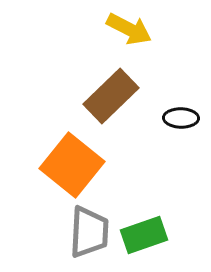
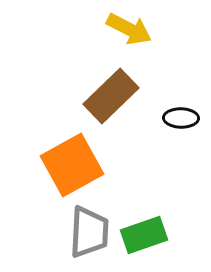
orange square: rotated 22 degrees clockwise
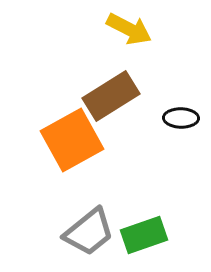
brown rectangle: rotated 12 degrees clockwise
orange square: moved 25 px up
gray trapezoid: rotated 48 degrees clockwise
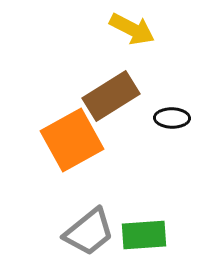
yellow arrow: moved 3 px right
black ellipse: moved 9 px left
green rectangle: rotated 15 degrees clockwise
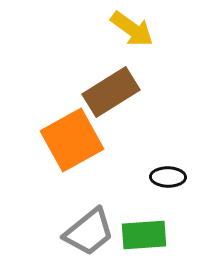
yellow arrow: rotated 9 degrees clockwise
brown rectangle: moved 4 px up
black ellipse: moved 4 px left, 59 px down
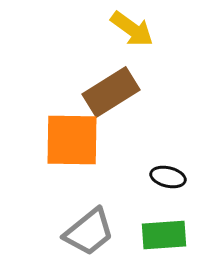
orange square: rotated 30 degrees clockwise
black ellipse: rotated 12 degrees clockwise
green rectangle: moved 20 px right
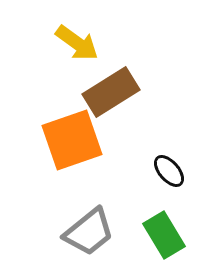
yellow arrow: moved 55 px left, 14 px down
orange square: rotated 20 degrees counterclockwise
black ellipse: moved 1 px right, 6 px up; rotated 36 degrees clockwise
green rectangle: rotated 63 degrees clockwise
